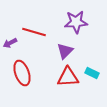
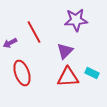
purple star: moved 2 px up
red line: rotated 45 degrees clockwise
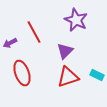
purple star: rotated 30 degrees clockwise
cyan rectangle: moved 5 px right, 2 px down
red triangle: rotated 15 degrees counterclockwise
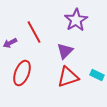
purple star: rotated 15 degrees clockwise
red ellipse: rotated 40 degrees clockwise
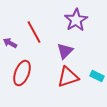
purple arrow: rotated 56 degrees clockwise
cyan rectangle: moved 1 px down
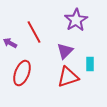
cyan rectangle: moved 7 px left, 12 px up; rotated 64 degrees clockwise
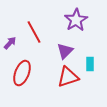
purple arrow: rotated 104 degrees clockwise
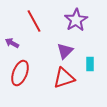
red line: moved 11 px up
purple arrow: moved 2 px right; rotated 104 degrees counterclockwise
red ellipse: moved 2 px left
red triangle: moved 4 px left, 1 px down
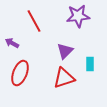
purple star: moved 2 px right, 4 px up; rotated 25 degrees clockwise
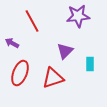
red line: moved 2 px left
red triangle: moved 11 px left
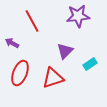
cyan rectangle: rotated 56 degrees clockwise
